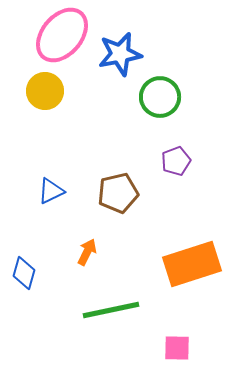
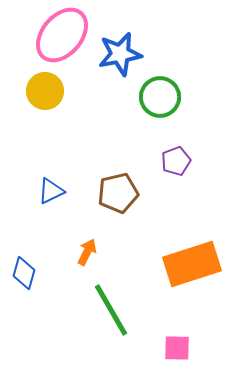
green line: rotated 72 degrees clockwise
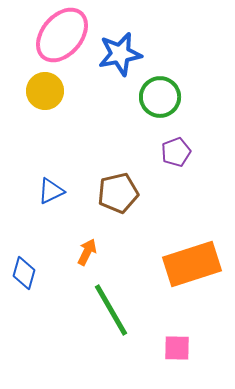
purple pentagon: moved 9 px up
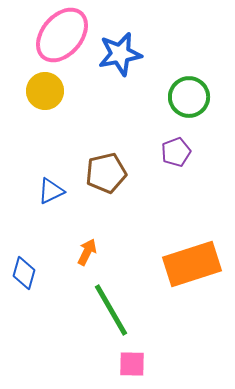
green circle: moved 29 px right
brown pentagon: moved 12 px left, 20 px up
pink square: moved 45 px left, 16 px down
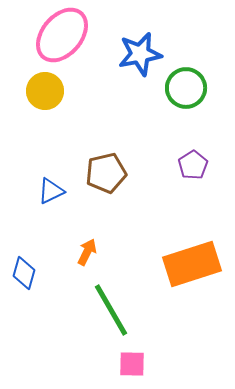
blue star: moved 20 px right
green circle: moved 3 px left, 9 px up
purple pentagon: moved 17 px right, 13 px down; rotated 12 degrees counterclockwise
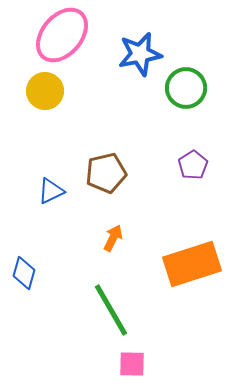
orange arrow: moved 26 px right, 14 px up
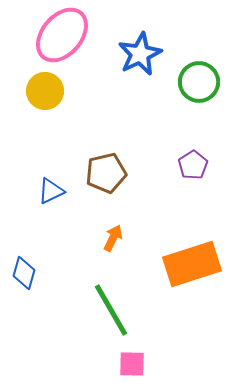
blue star: rotated 15 degrees counterclockwise
green circle: moved 13 px right, 6 px up
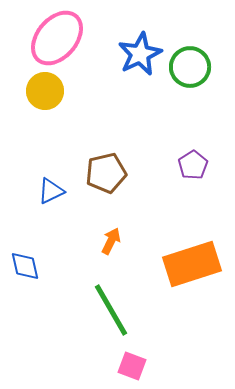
pink ellipse: moved 5 px left, 3 px down
green circle: moved 9 px left, 15 px up
orange arrow: moved 2 px left, 3 px down
blue diamond: moved 1 px right, 7 px up; rotated 28 degrees counterclockwise
pink square: moved 2 px down; rotated 20 degrees clockwise
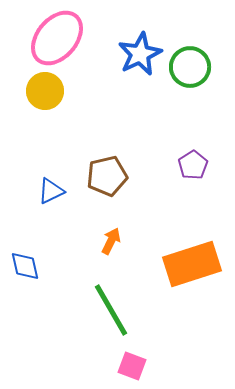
brown pentagon: moved 1 px right, 3 px down
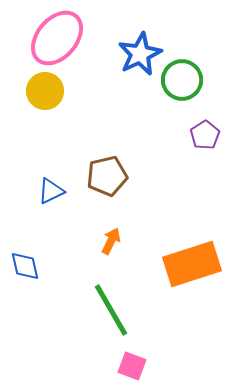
green circle: moved 8 px left, 13 px down
purple pentagon: moved 12 px right, 30 px up
